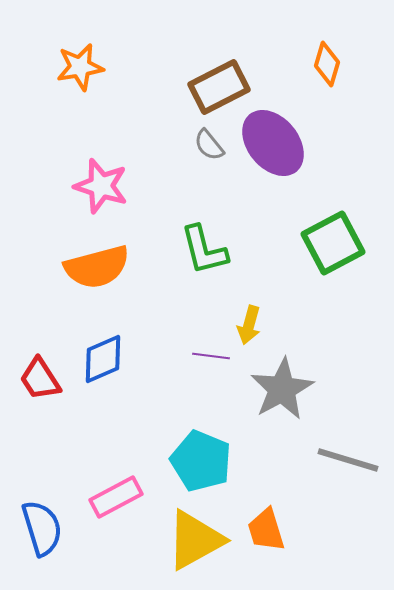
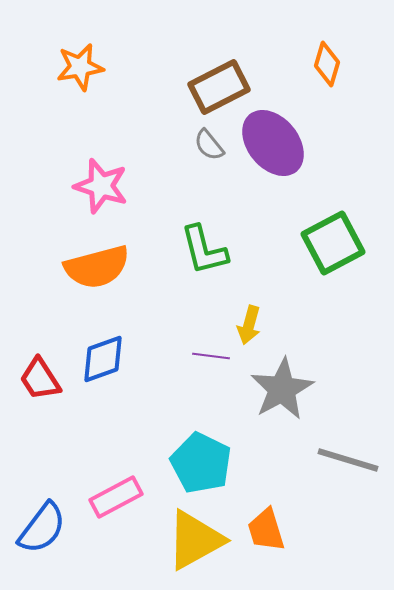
blue diamond: rotated 4 degrees clockwise
cyan pentagon: moved 2 px down; rotated 4 degrees clockwise
blue semicircle: rotated 54 degrees clockwise
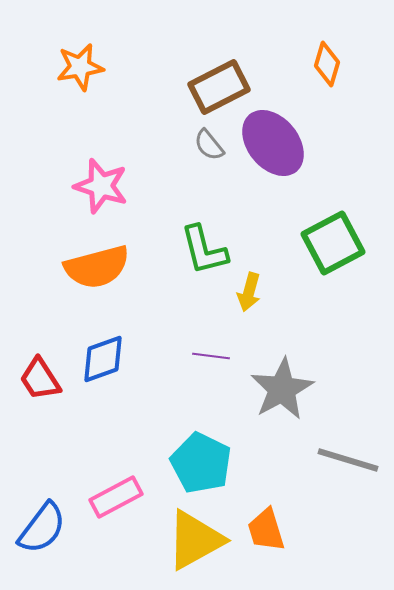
yellow arrow: moved 33 px up
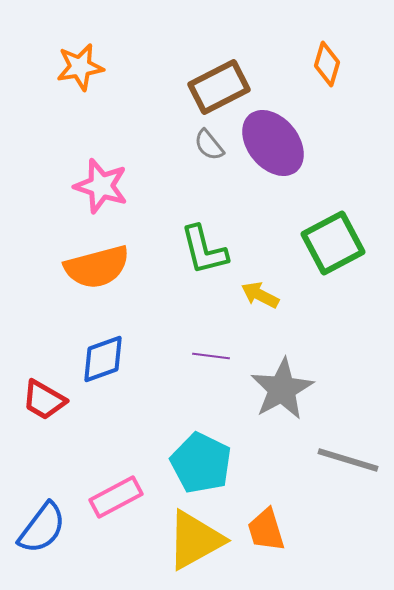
yellow arrow: moved 11 px right, 3 px down; rotated 102 degrees clockwise
red trapezoid: moved 4 px right, 21 px down; rotated 27 degrees counterclockwise
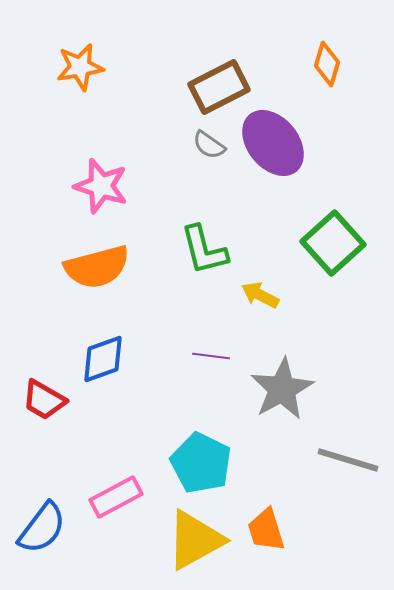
gray semicircle: rotated 16 degrees counterclockwise
green square: rotated 14 degrees counterclockwise
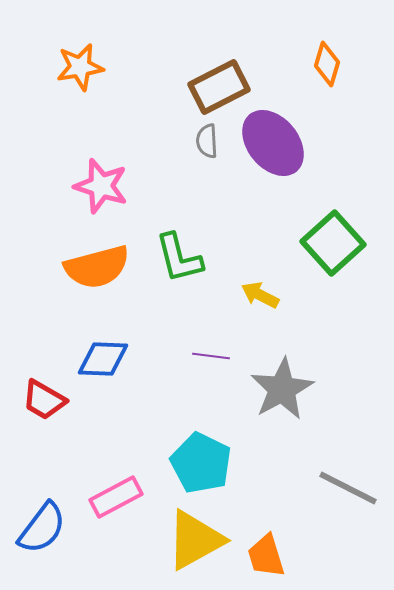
gray semicircle: moved 2 px left, 4 px up; rotated 52 degrees clockwise
green L-shape: moved 25 px left, 8 px down
blue diamond: rotated 22 degrees clockwise
gray line: moved 28 px down; rotated 10 degrees clockwise
orange trapezoid: moved 26 px down
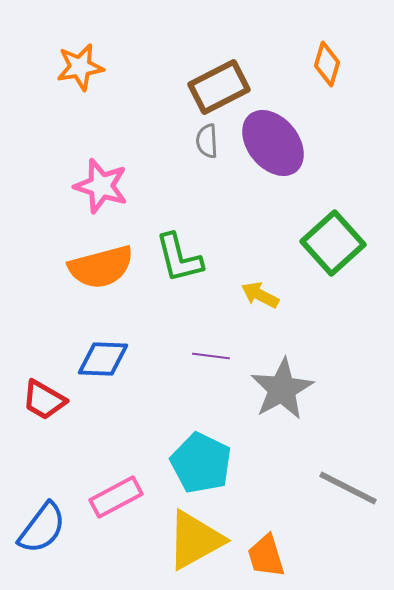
orange semicircle: moved 4 px right
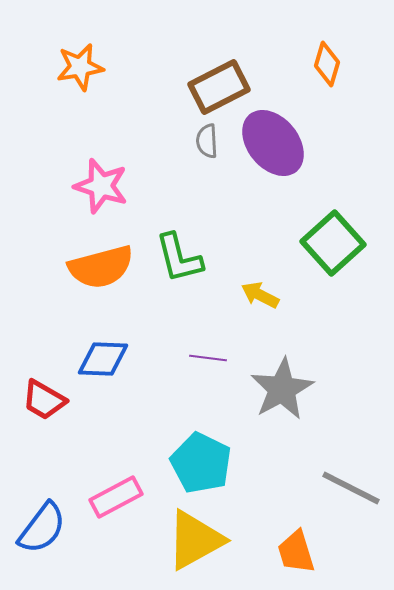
purple line: moved 3 px left, 2 px down
gray line: moved 3 px right
orange trapezoid: moved 30 px right, 4 px up
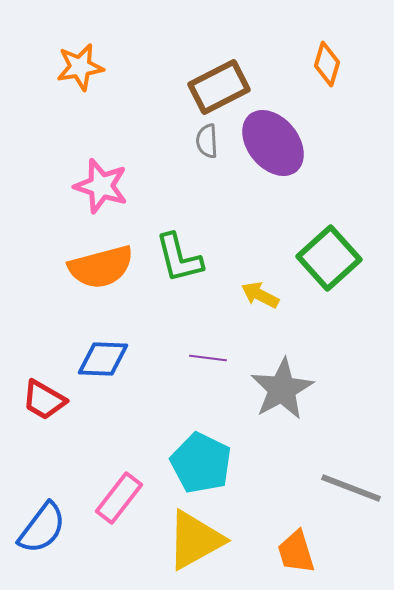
green square: moved 4 px left, 15 px down
gray line: rotated 6 degrees counterclockwise
pink rectangle: moved 3 px right, 1 px down; rotated 24 degrees counterclockwise
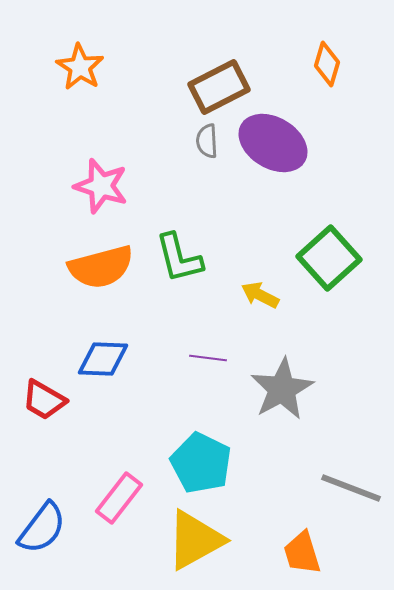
orange star: rotated 30 degrees counterclockwise
purple ellipse: rotated 20 degrees counterclockwise
orange trapezoid: moved 6 px right, 1 px down
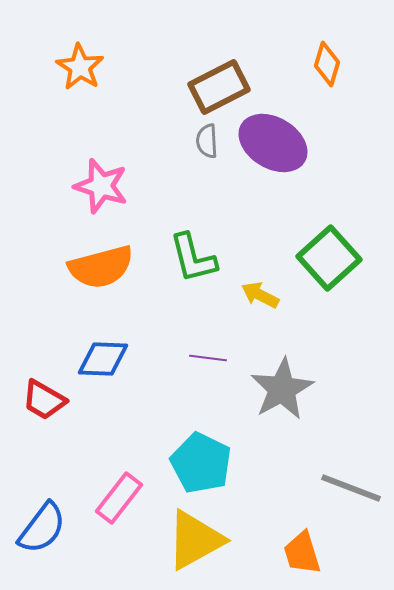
green L-shape: moved 14 px right
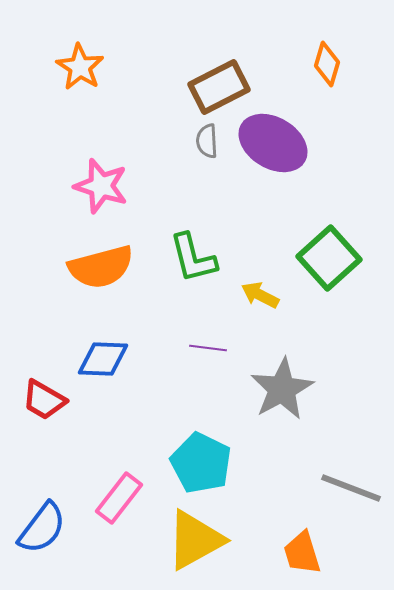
purple line: moved 10 px up
